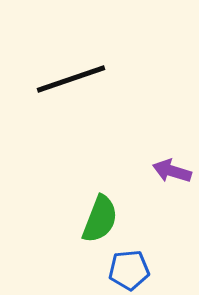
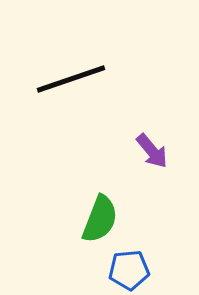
purple arrow: moved 20 px left, 20 px up; rotated 147 degrees counterclockwise
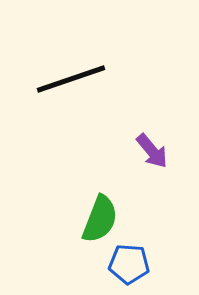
blue pentagon: moved 6 px up; rotated 9 degrees clockwise
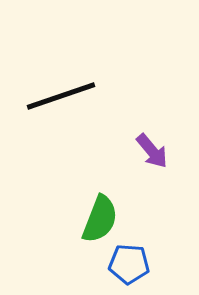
black line: moved 10 px left, 17 px down
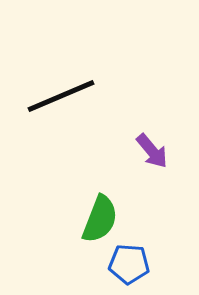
black line: rotated 4 degrees counterclockwise
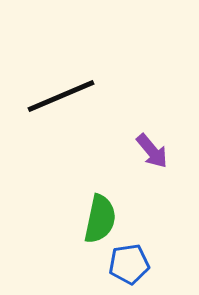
green semicircle: rotated 9 degrees counterclockwise
blue pentagon: rotated 12 degrees counterclockwise
